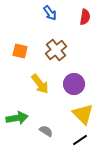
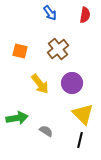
red semicircle: moved 2 px up
brown cross: moved 2 px right, 1 px up
purple circle: moved 2 px left, 1 px up
black line: rotated 42 degrees counterclockwise
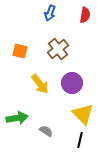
blue arrow: rotated 56 degrees clockwise
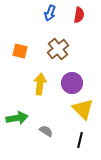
red semicircle: moved 6 px left
yellow arrow: rotated 135 degrees counterclockwise
yellow triangle: moved 5 px up
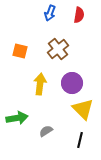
gray semicircle: rotated 64 degrees counterclockwise
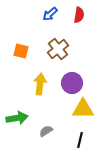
blue arrow: moved 1 px down; rotated 28 degrees clockwise
orange square: moved 1 px right
yellow triangle: rotated 45 degrees counterclockwise
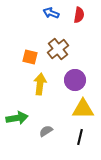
blue arrow: moved 1 px right, 1 px up; rotated 63 degrees clockwise
orange square: moved 9 px right, 6 px down
purple circle: moved 3 px right, 3 px up
black line: moved 3 px up
